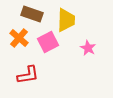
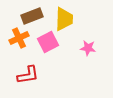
brown rectangle: moved 2 px down; rotated 40 degrees counterclockwise
yellow trapezoid: moved 2 px left, 1 px up
orange cross: rotated 24 degrees clockwise
pink star: rotated 21 degrees counterclockwise
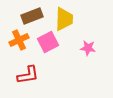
orange cross: moved 2 px down
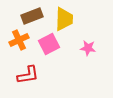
pink square: moved 1 px right, 2 px down
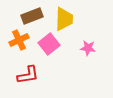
pink square: rotated 10 degrees counterclockwise
